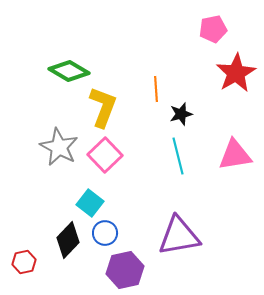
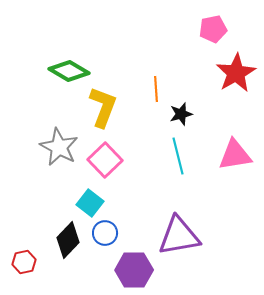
pink square: moved 5 px down
purple hexagon: moved 9 px right; rotated 12 degrees clockwise
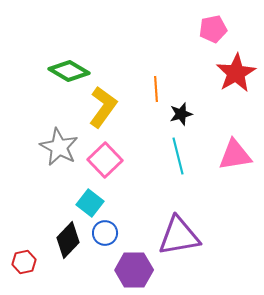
yellow L-shape: rotated 15 degrees clockwise
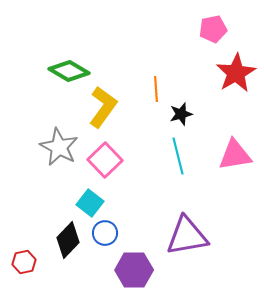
purple triangle: moved 8 px right
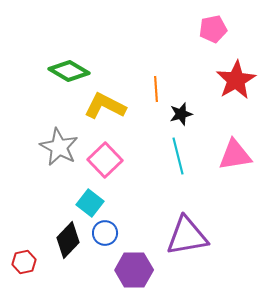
red star: moved 7 px down
yellow L-shape: moved 2 px right, 1 px up; rotated 99 degrees counterclockwise
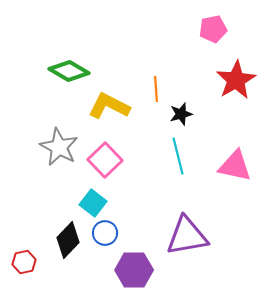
yellow L-shape: moved 4 px right
pink triangle: moved 11 px down; rotated 21 degrees clockwise
cyan square: moved 3 px right
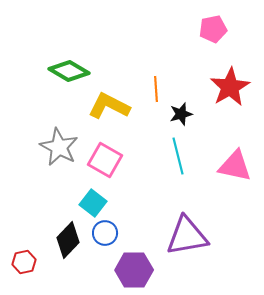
red star: moved 6 px left, 7 px down
pink square: rotated 16 degrees counterclockwise
